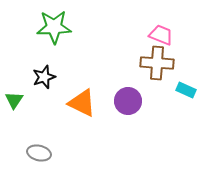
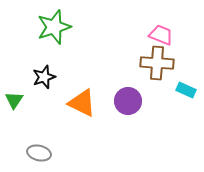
green star: rotated 16 degrees counterclockwise
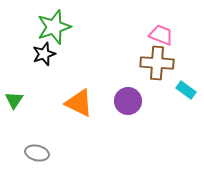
black star: moved 23 px up
cyan rectangle: rotated 12 degrees clockwise
orange triangle: moved 3 px left
gray ellipse: moved 2 px left
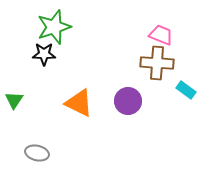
black star: rotated 20 degrees clockwise
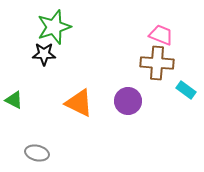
green triangle: rotated 36 degrees counterclockwise
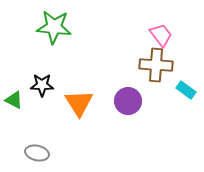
green star: rotated 24 degrees clockwise
pink trapezoid: rotated 30 degrees clockwise
black star: moved 2 px left, 31 px down
brown cross: moved 1 px left, 2 px down
orange triangle: rotated 32 degrees clockwise
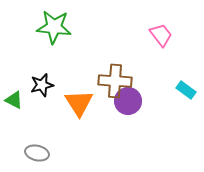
brown cross: moved 41 px left, 16 px down
black star: rotated 15 degrees counterclockwise
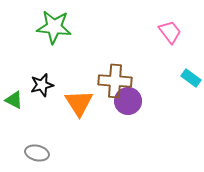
pink trapezoid: moved 9 px right, 3 px up
cyan rectangle: moved 5 px right, 12 px up
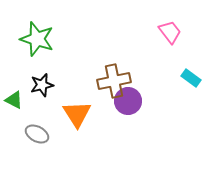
green star: moved 17 px left, 12 px down; rotated 12 degrees clockwise
brown cross: moved 1 px left; rotated 16 degrees counterclockwise
orange triangle: moved 2 px left, 11 px down
gray ellipse: moved 19 px up; rotated 15 degrees clockwise
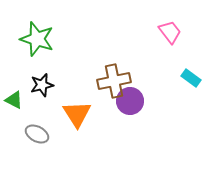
purple circle: moved 2 px right
